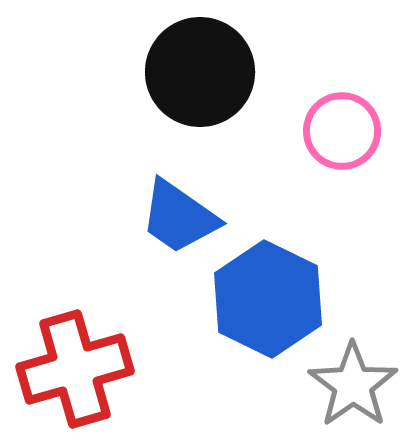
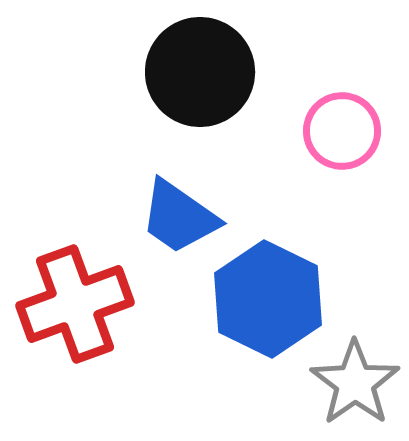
red cross: moved 65 px up; rotated 4 degrees counterclockwise
gray star: moved 2 px right, 2 px up
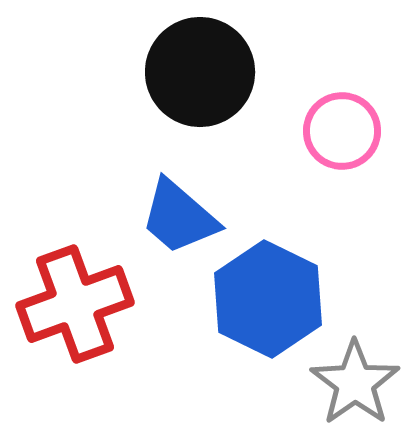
blue trapezoid: rotated 6 degrees clockwise
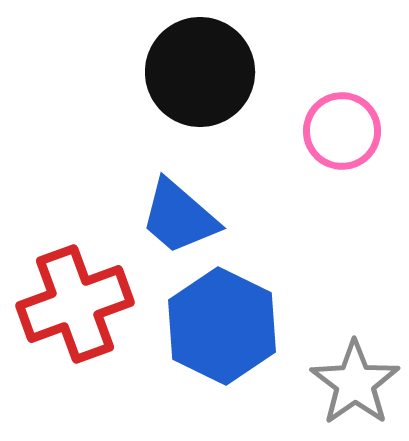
blue hexagon: moved 46 px left, 27 px down
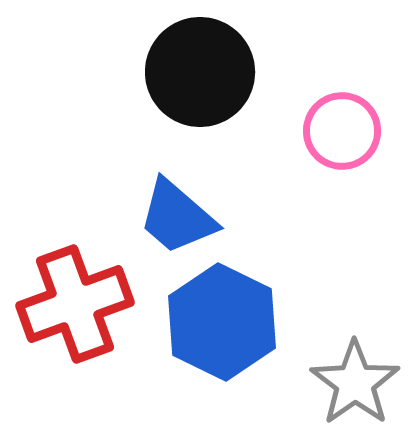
blue trapezoid: moved 2 px left
blue hexagon: moved 4 px up
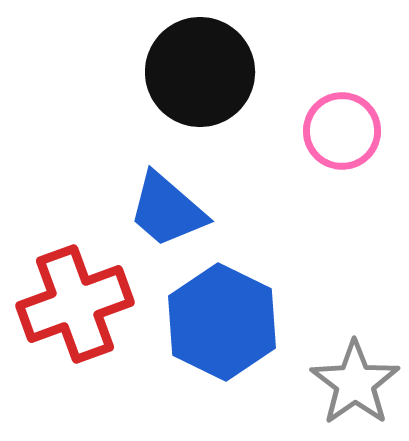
blue trapezoid: moved 10 px left, 7 px up
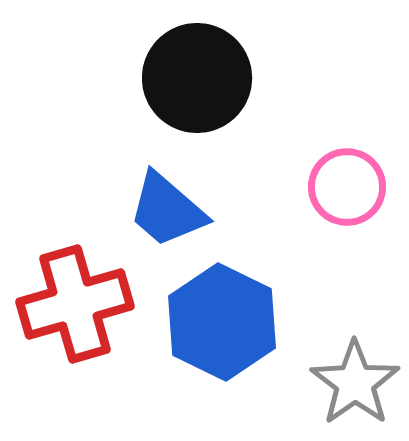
black circle: moved 3 px left, 6 px down
pink circle: moved 5 px right, 56 px down
red cross: rotated 4 degrees clockwise
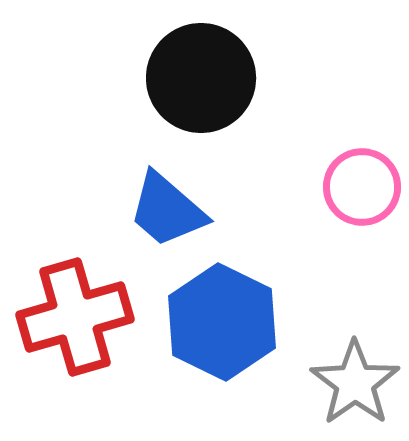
black circle: moved 4 px right
pink circle: moved 15 px right
red cross: moved 13 px down
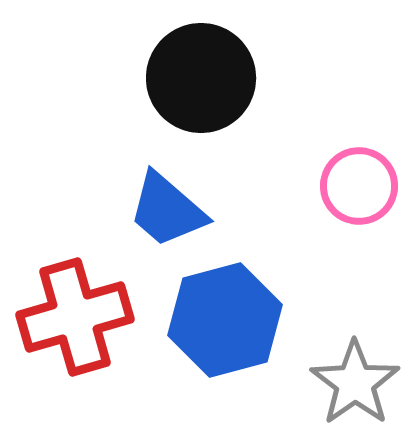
pink circle: moved 3 px left, 1 px up
blue hexagon: moved 3 px right, 2 px up; rotated 19 degrees clockwise
